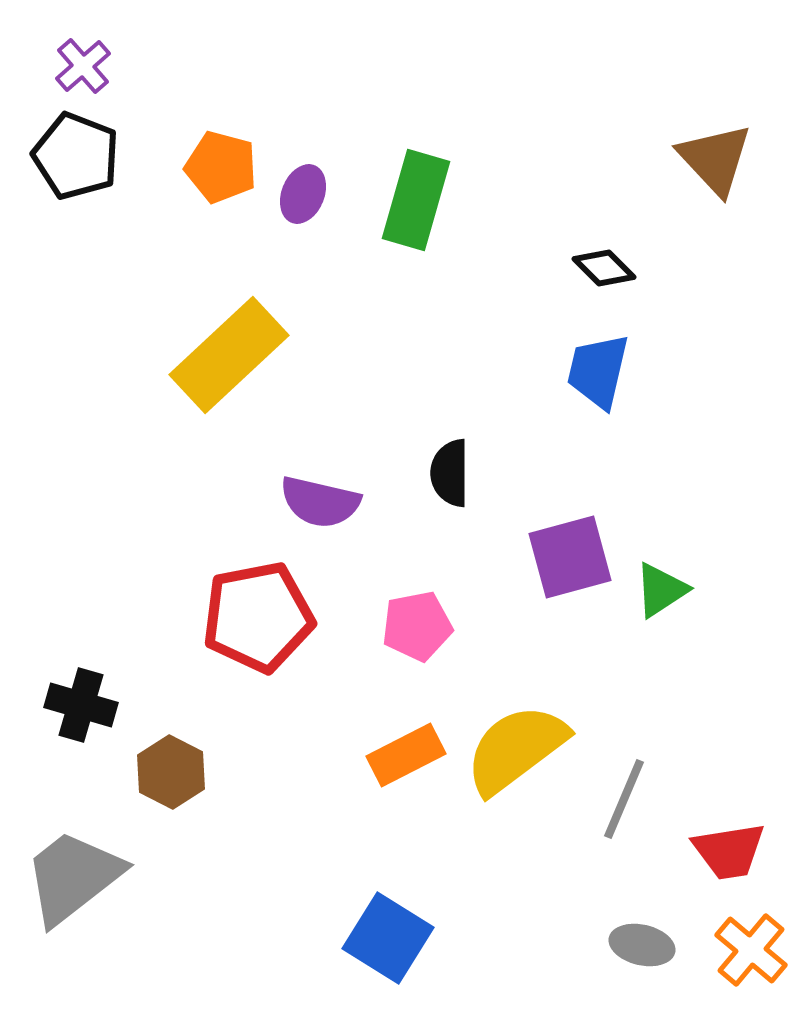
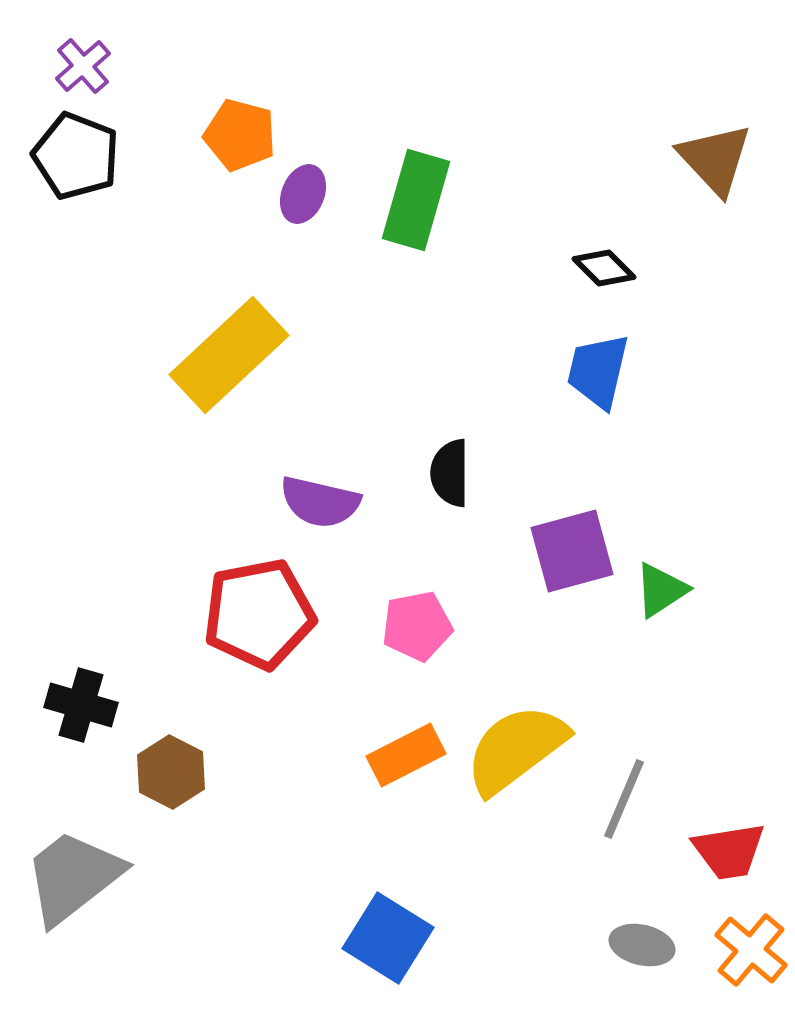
orange pentagon: moved 19 px right, 32 px up
purple square: moved 2 px right, 6 px up
red pentagon: moved 1 px right, 3 px up
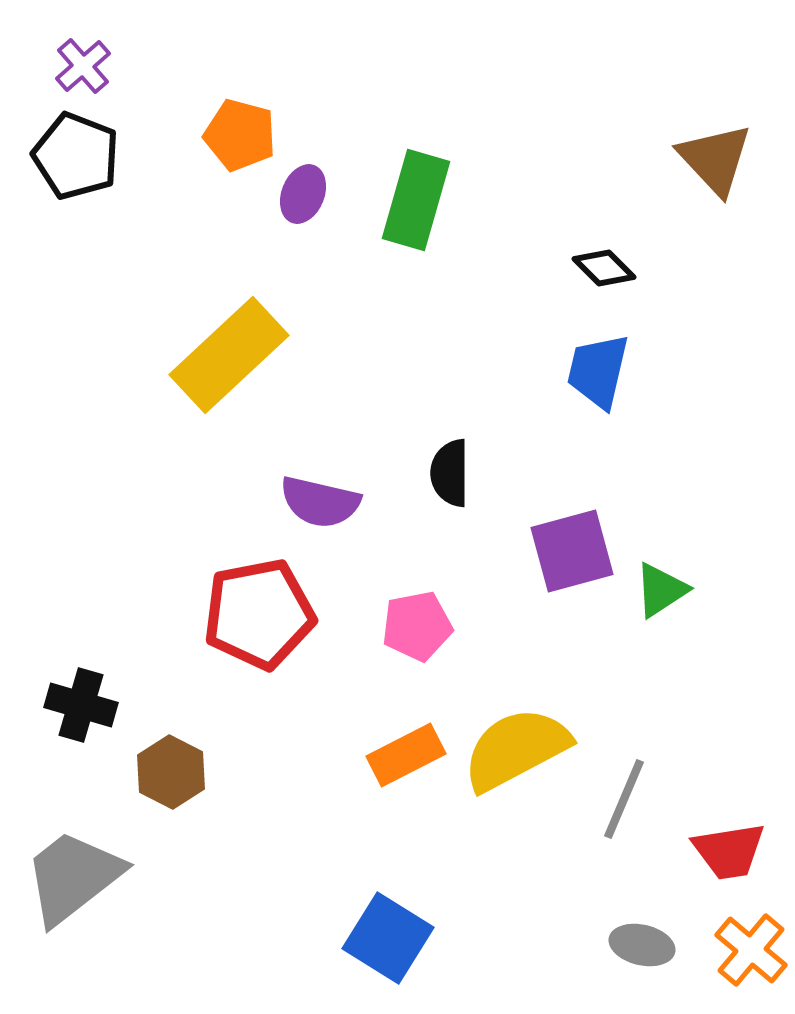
yellow semicircle: rotated 9 degrees clockwise
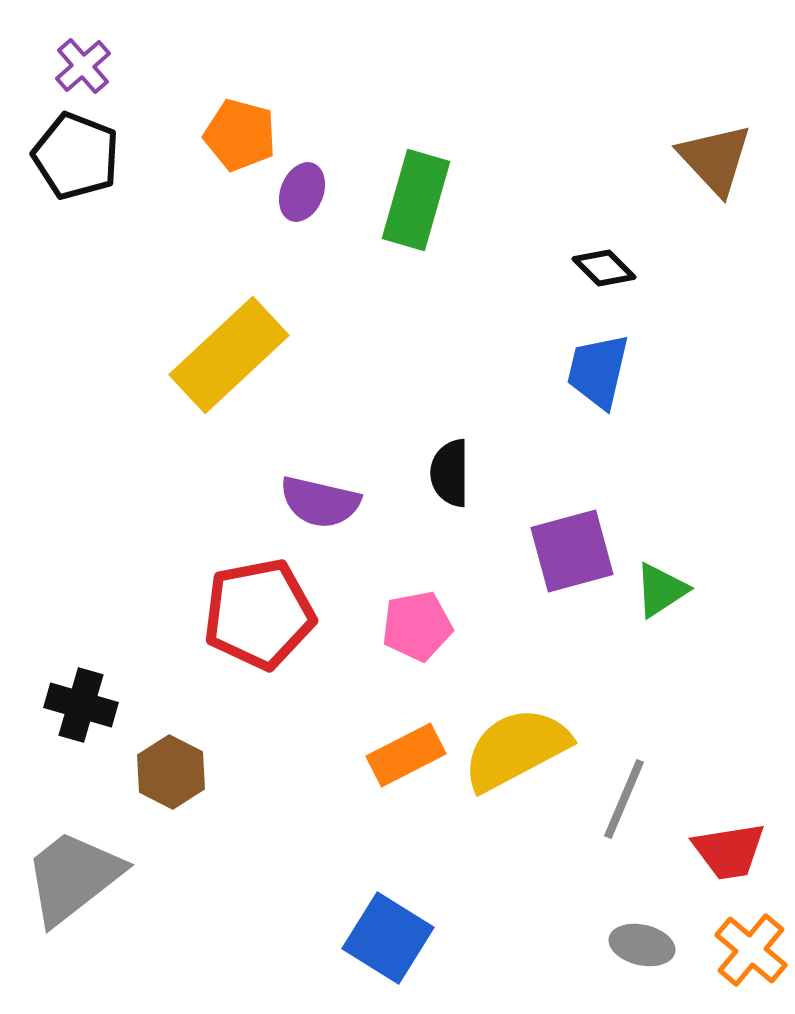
purple ellipse: moved 1 px left, 2 px up
